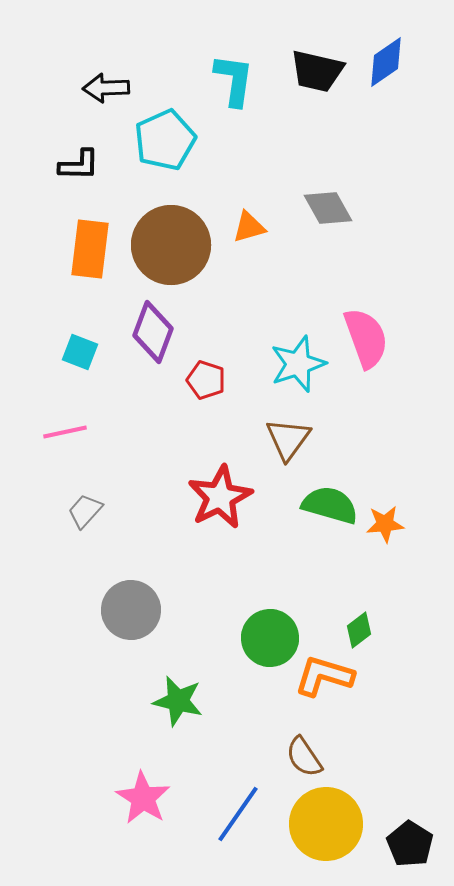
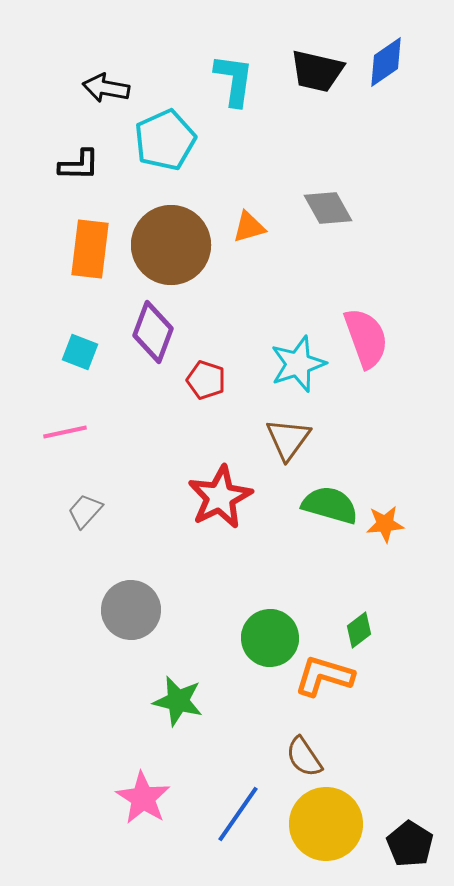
black arrow: rotated 12 degrees clockwise
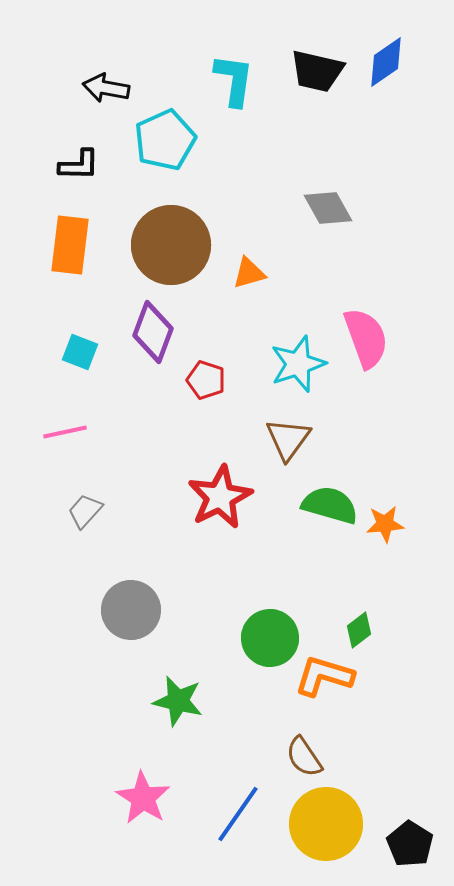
orange triangle: moved 46 px down
orange rectangle: moved 20 px left, 4 px up
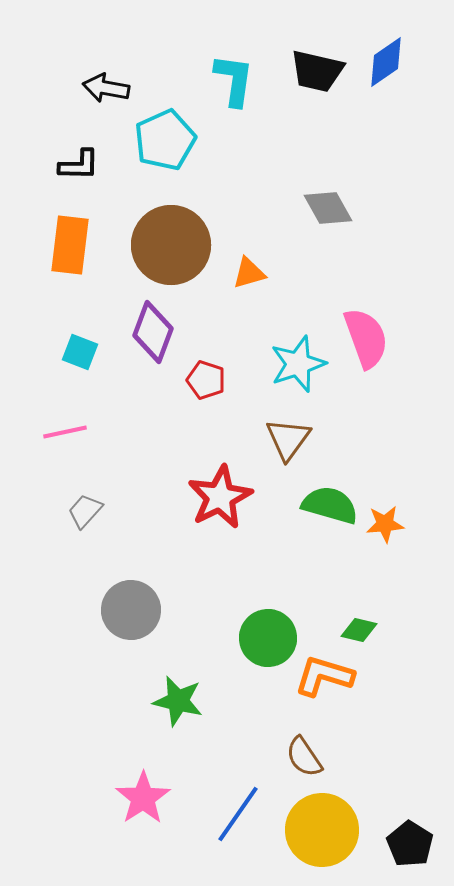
green diamond: rotated 51 degrees clockwise
green circle: moved 2 px left
pink star: rotated 6 degrees clockwise
yellow circle: moved 4 px left, 6 px down
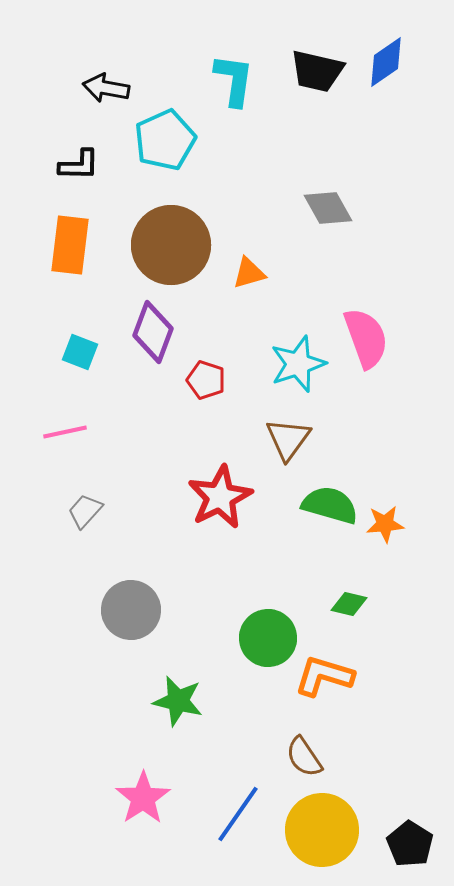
green diamond: moved 10 px left, 26 px up
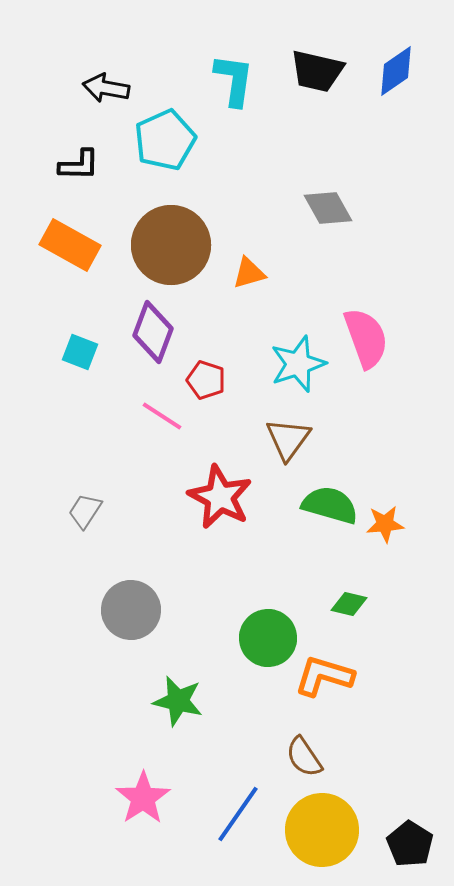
blue diamond: moved 10 px right, 9 px down
orange rectangle: rotated 68 degrees counterclockwise
pink line: moved 97 px right, 16 px up; rotated 45 degrees clockwise
red star: rotated 18 degrees counterclockwise
gray trapezoid: rotated 9 degrees counterclockwise
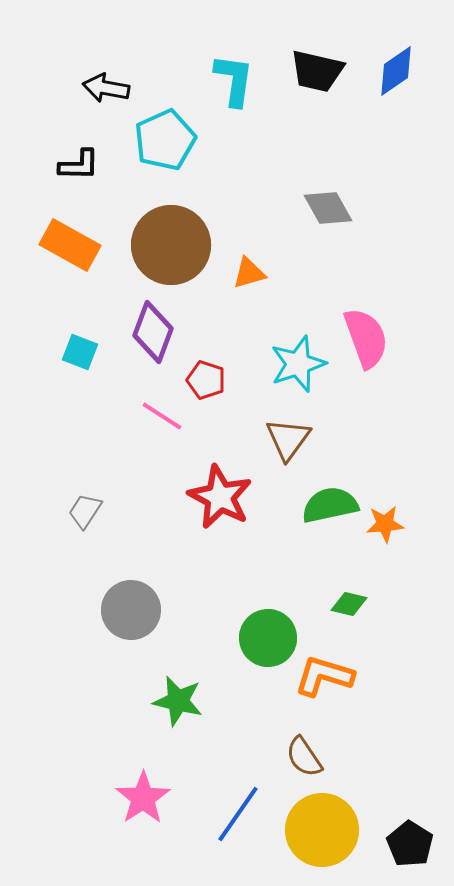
green semicircle: rotated 28 degrees counterclockwise
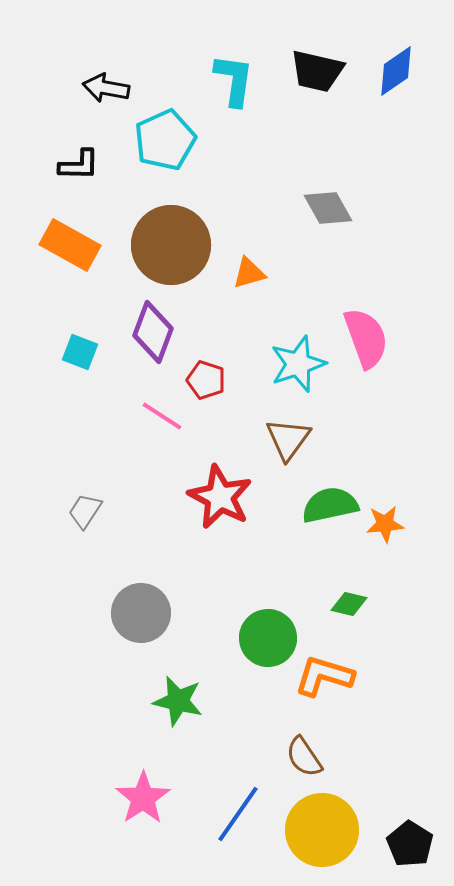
gray circle: moved 10 px right, 3 px down
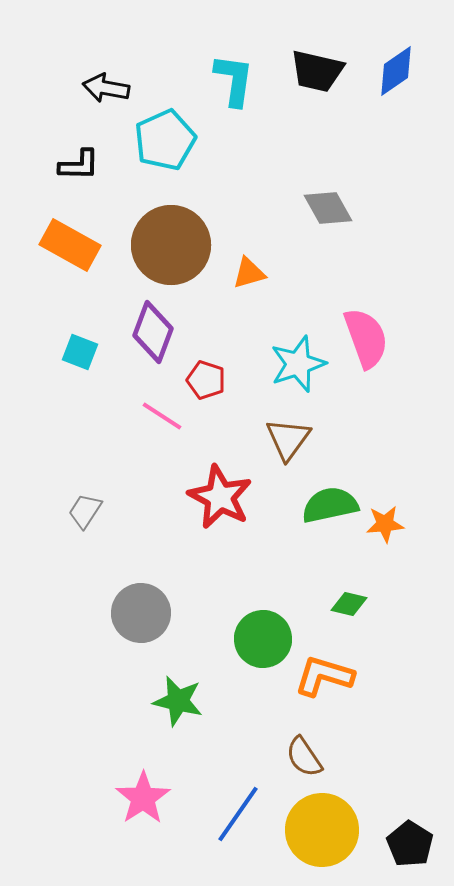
green circle: moved 5 px left, 1 px down
